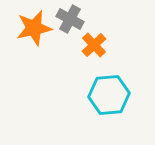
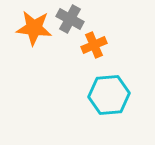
orange star: rotated 18 degrees clockwise
orange cross: rotated 20 degrees clockwise
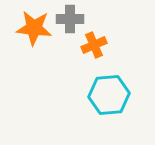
gray cross: rotated 28 degrees counterclockwise
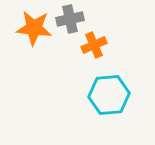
gray cross: rotated 12 degrees counterclockwise
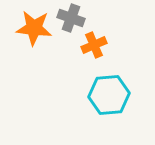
gray cross: moved 1 px right, 1 px up; rotated 32 degrees clockwise
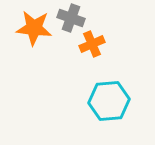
orange cross: moved 2 px left, 1 px up
cyan hexagon: moved 6 px down
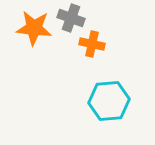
orange cross: rotated 35 degrees clockwise
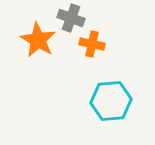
orange star: moved 4 px right, 12 px down; rotated 24 degrees clockwise
cyan hexagon: moved 2 px right
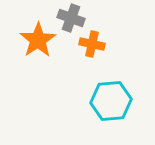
orange star: rotated 9 degrees clockwise
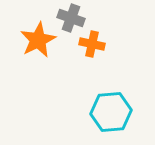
orange star: rotated 6 degrees clockwise
cyan hexagon: moved 11 px down
